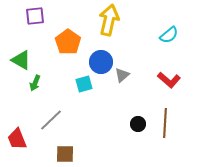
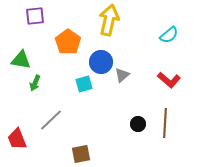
green triangle: rotated 20 degrees counterclockwise
brown square: moved 16 px right; rotated 12 degrees counterclockwise
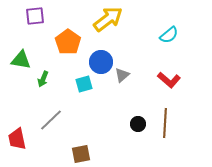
yellow arrow: moved 1 px left, 1 px up; rotated 40 degrees clockwise
green arrow: moved 8 px right, 4 px up
red trapezoid: rotated 10 degrees clockwise
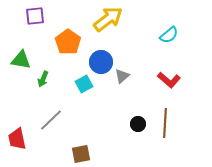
gray triangle: moved 1 px down
cyan square: rotated 12 degrees counterclockwise
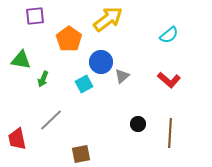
orange pentagon: moved 1 px right, 3 px up
brown line: moved 5 px right, 10 px down
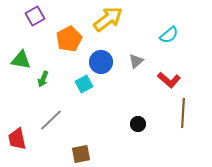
purple square: rotated 24 degrees counterclockwise
orange pentagon: rotated 10 degrees clockwise
gray triangle: moved 14 px right, 15 px up
brown line: moved 13 px right, 20 px up
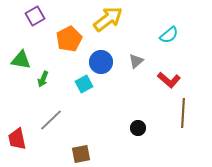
black circle: moved 4 px down
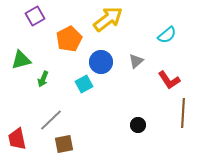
cyan semicircle: moved 2 px left
green triangle: rotated 25 degrees counterclockwise
red L-shape: rotated 15 degrees clockwise
black circle: moved 3 px up
brown square: moved 17 px left, 10 px up
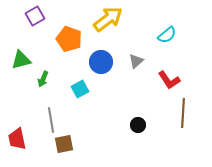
orange pentagon: rotated 25 degrees counterclockwise
cyan square: moved 4 px left, 5 px down
gray line: rotated 55 degrees counterclockwise
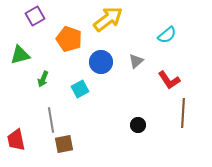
green triangle: moved 1 px left, 5 px up
red trapezoid: moved 1 px left, 1 px down
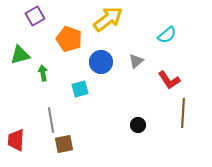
green arrow: moved 6 px up; rotated 147 degrees clockwise
cyan square: rotated 12 degrees clockwise
red trapezoid: rotated 15 degrees clockwise
